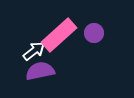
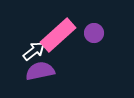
pink rectangle: moved 1 px left
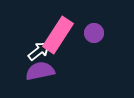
pink rectangle: rotated 15 degrees counterclockwise
white arrow: moved 5 px right
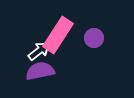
purple circle: moved 5 px down
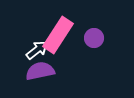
white arrow: moved 2 px left, 1 px up
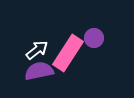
pink rectangle: moved 10 px right, 18 px down
purple semicircle: moved 1 px left
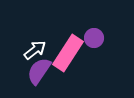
white arrow: moved 2 px left
purple semicircle: rotated 44 degrees counterclockwise
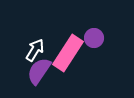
white arrow: rotated 20 degrees counterclockwise
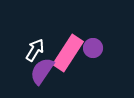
purple circle: moved 1 px left, 10 px down
purple semicircle: moved 3 px right
